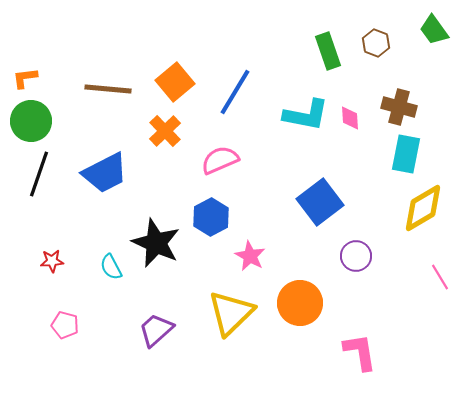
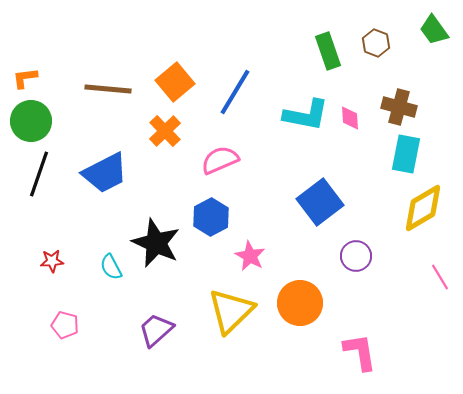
yellow triangle: moved 2 px up
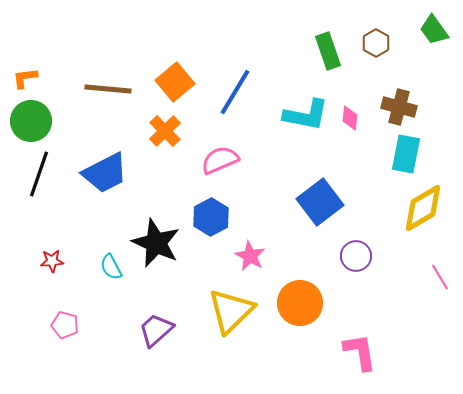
brown hexagon: rotated 8 degrees clockwise
pink diamond: rotated 10 degrees clockwise
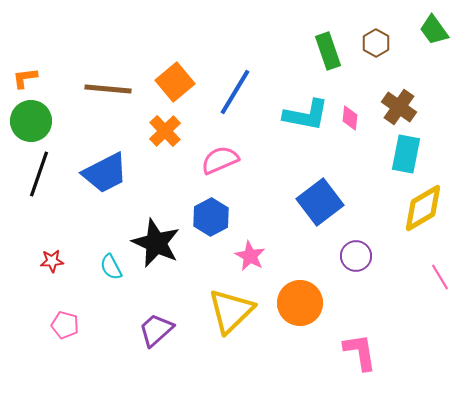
brown cross: rotated 20 degrees clockwise
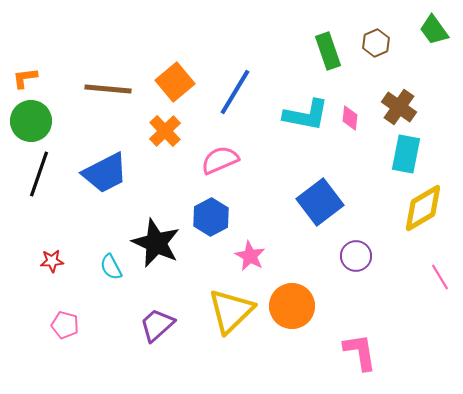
brown hexagon: rotated 8 degrees clockwise
orange circle: moved 8 px left, 3 px down
purple trapezoid: moved 1 px right, 5 px up
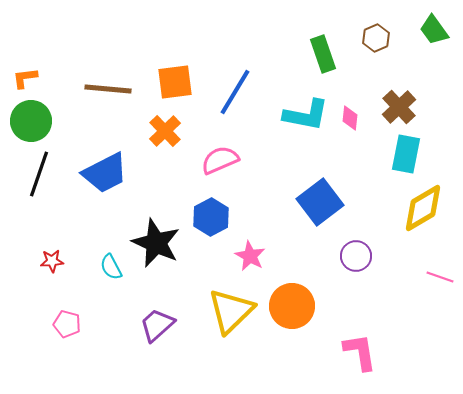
brown hexagon: moved 5 px up
green rectangle: moved 5 px left, 3 px down
orange square: rotated 33 degrees clockwise
brown cross: rotated 12 degrees clockwise
pink line: rotated 40 degrees counterclockwise
pink pentagon: moved 2 px right, 1 px up
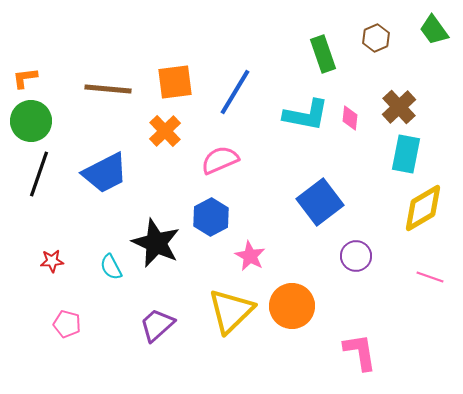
pink line: moved 10 px left
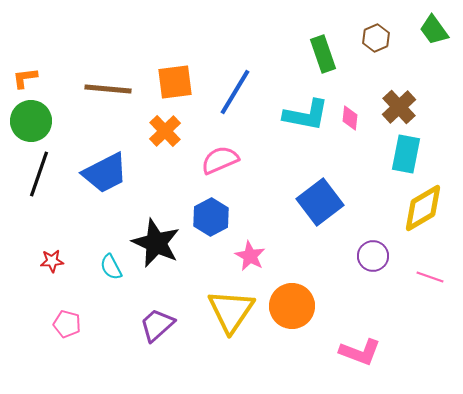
purple circle: moved 17 px right
yellow triangle: rotated 12 degrees counterclockwise
pink L-shape: rotated 120 degrees clockwise
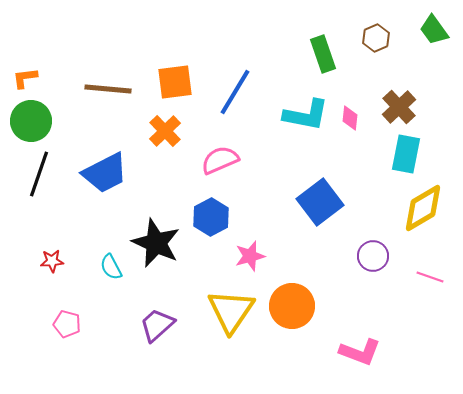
pink star: rotated 28 degrees clockwise
